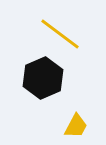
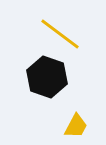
black hexagon: moved 4 px right, 1 px up; rotated 18 degrees counterclockwise
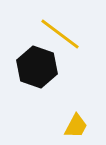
black hexagon: moved 10 px left, 10 px up
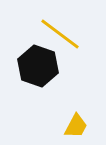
black hexagon: moved 1 px right, 1 px up
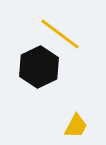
black hexagon: moved 1 px right, 1 px down; rotated 15 degrees clockwise
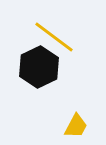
yellow line: moved 6 px left, 3 px down
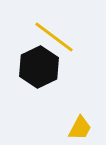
yellow trapezoid: moved 4 px right, 2 px down
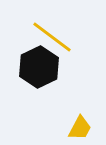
yellow line: moved 2 px left
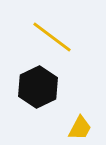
black hexagon: moved 1 px left, 20 px down
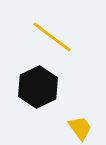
yellow trapezoid: rotated 64 degrees counterclockwise
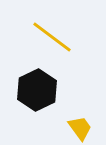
black hexagon: moved 1 px left, 3 px down
